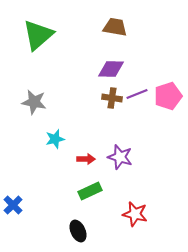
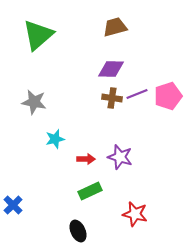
brown trapezoid: rotated 25 degrees counterclockwise
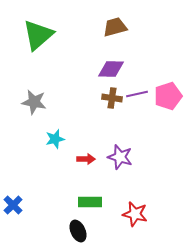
purple line: rotated 10 degrees clockwise
green rectangle: moved 11 px down; rotated 25 degrees clockwise
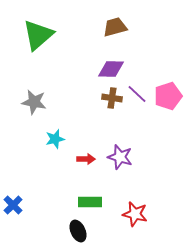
purple line: rotated 55 degrees clockwise
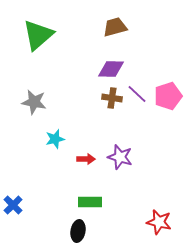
red star: moved 24 px right, 8 px down
black ellipse: rotated 35 degrees clockwise
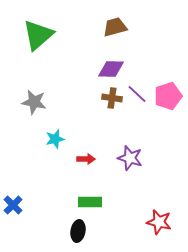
purple star: moved 10 px right, 1 px down
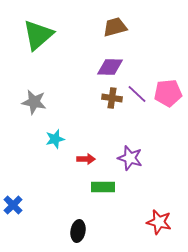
purple diamond: moved 1 px left, 2 px up
pink pentagon: moved 3 px up; rotated 12 degrees clockwise
green rectangle: moved 13 px right, 15 px up
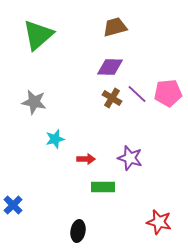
brown cross: rotated 24 degrees clockwise
